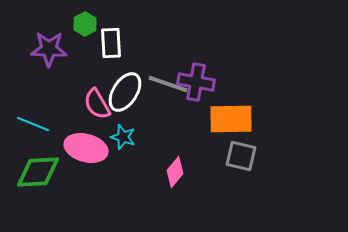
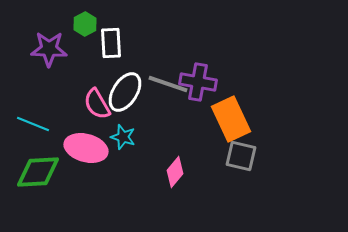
purple cross: moved 2 px right
orange rectangle: rotated 66 degrees clockwise
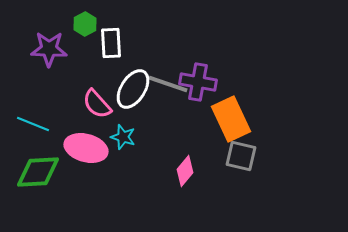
white ellipse: moved 8 px right, 3 px up
pink semicircle: rotated 12 degrees counterclockwise
pink diamond: moved 10 px right, 1 px up
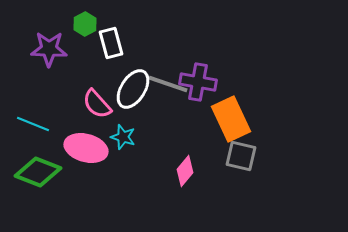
white rectangle: rotated 12 degrees counterclockwise
green diamond: rotated 24 degrees clockwise
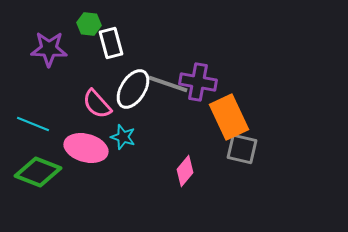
green hexagon: moved 4 px right; rotated 25 degrees counterclockwise
orange rectangle: moved 2 px left, 2 px up
gray square: moved 1 px right, 7 px up
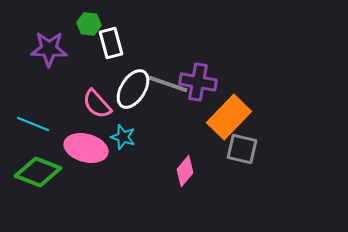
orange rectangle: rotated 69 degrees clockwise
